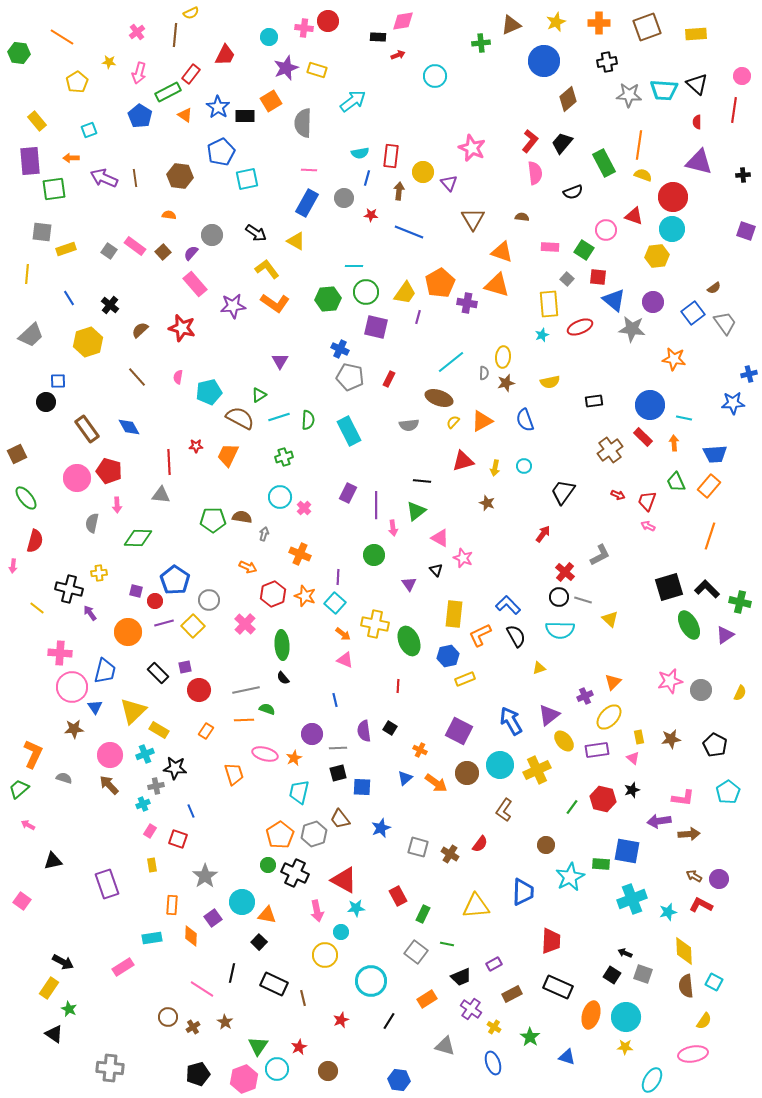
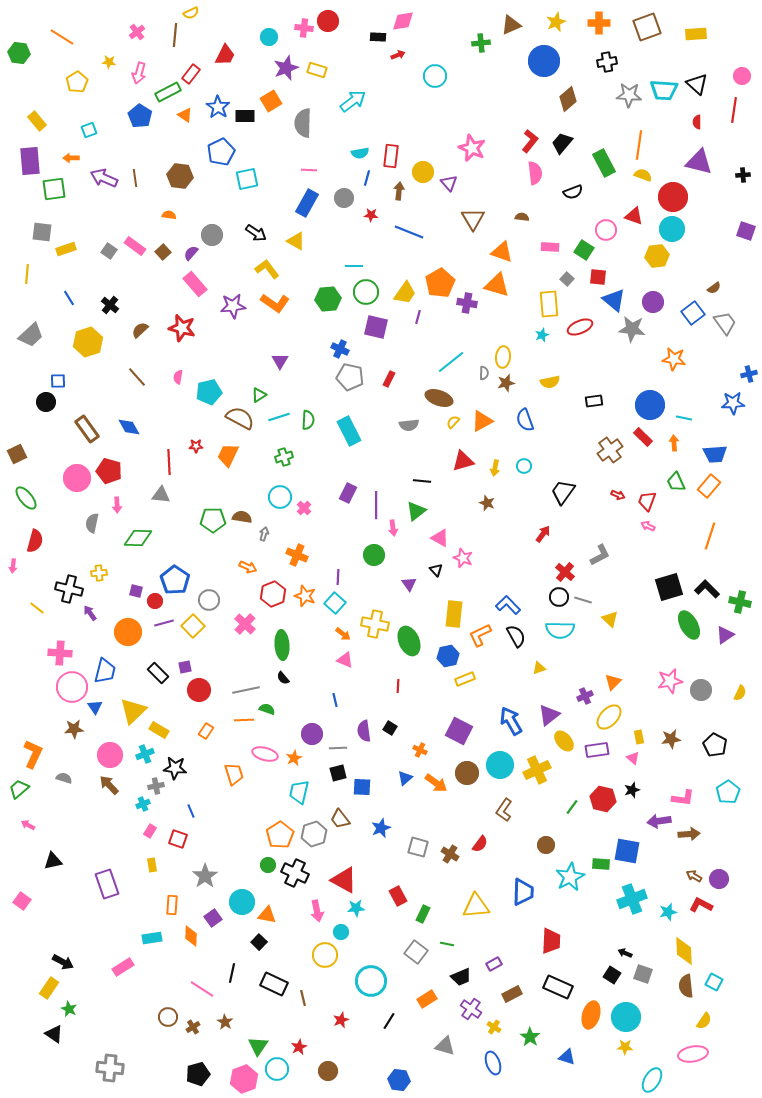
orange cross at (300, 554): moved 3 px left, 1 px down
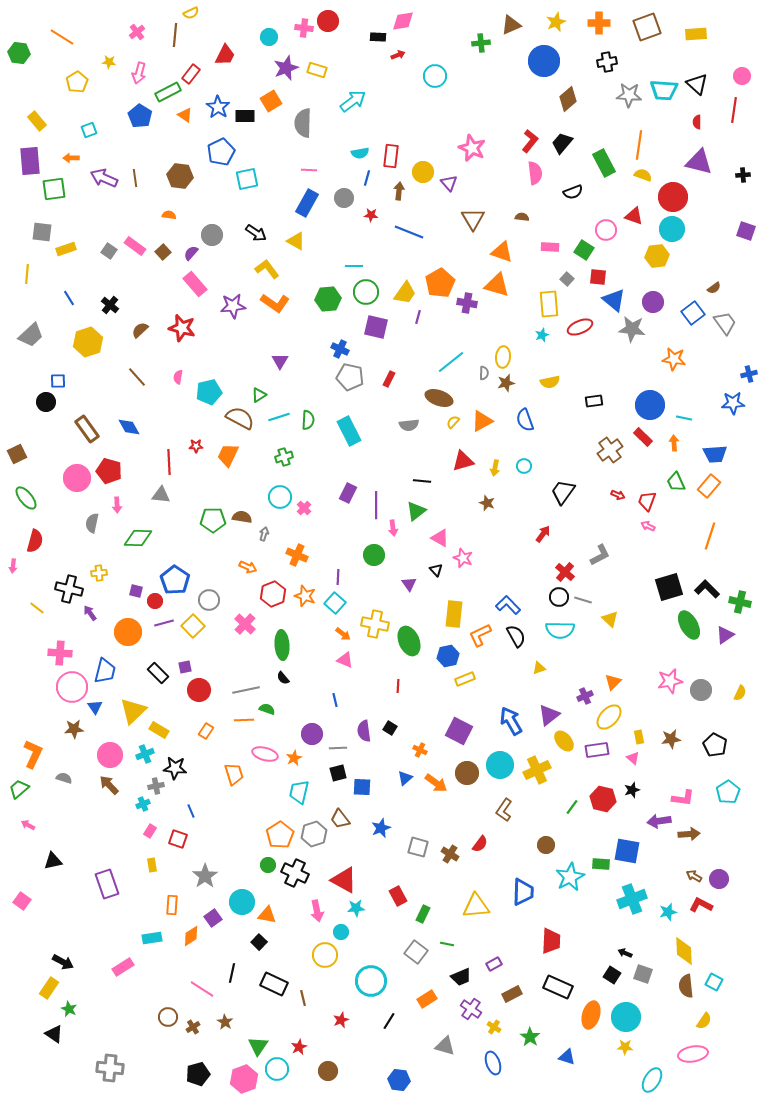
orange diamond at (191, 936): rotated 55 degrees clockwise
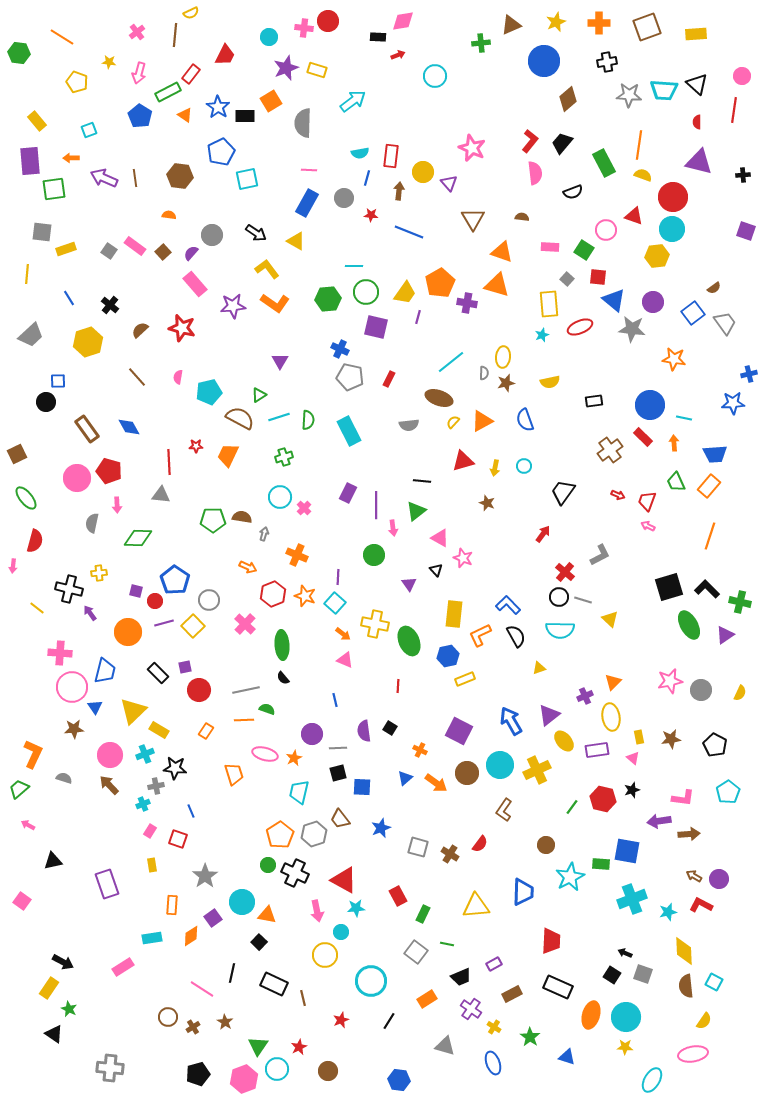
yellow pentagon at (77, 82): rotated 20 degrees counterclockwise
yellow ellipse at (609, 717): moved 2 px right; rotated 52 degrees counterclockwise
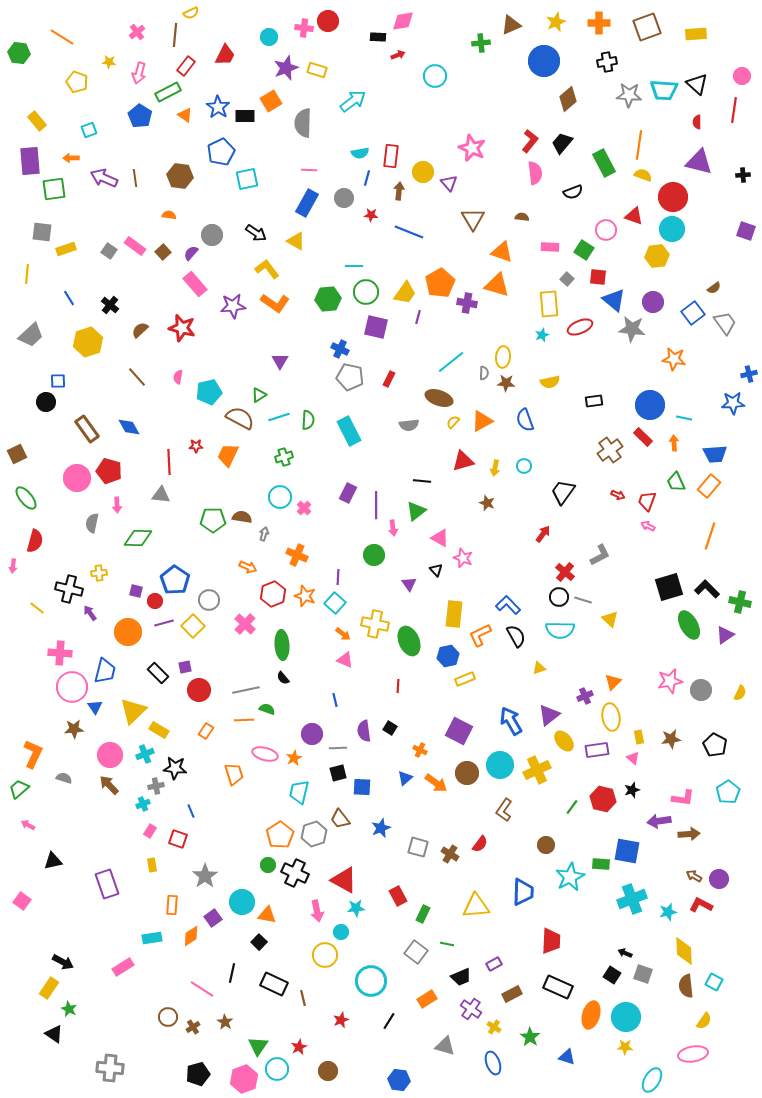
red rectangle at (191, 74): moved 5 px left, 8 px up
brown star at (506, 383): rotated 18 degrees clockwise
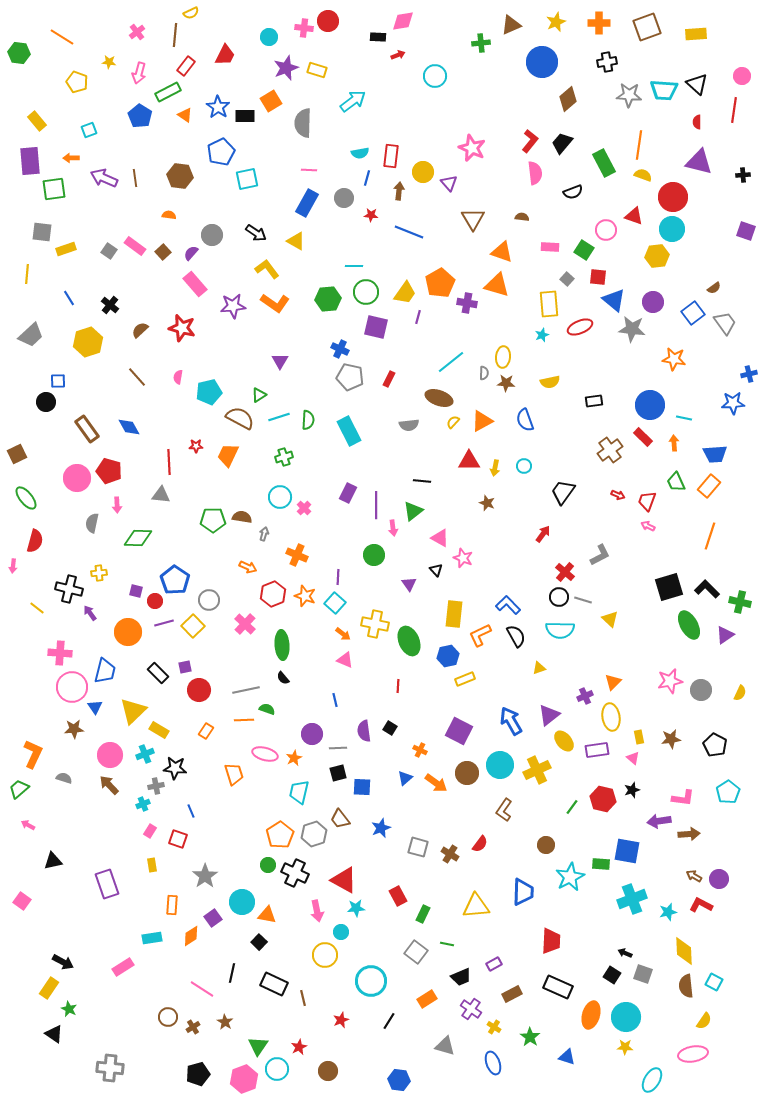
blue circle at (544, 61): moved 2 px left, 1 px down
red triangle at (463, 461): moved 6 px right; rotated 15 degrees clockwise
green triangle at (416, 511): moved 3 px left
